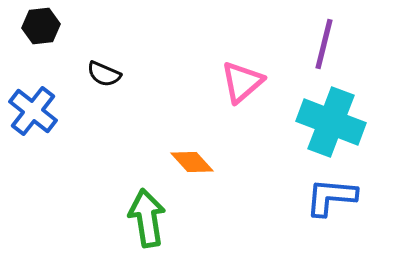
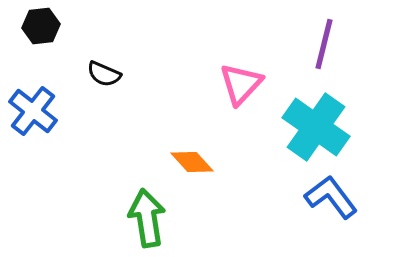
pink triangle: moved 1 px left, 2 px down; rotated 6 degrees counterclockwise
cyan cross: moved 15 px left, 5 px down; rotated 14 degrees clockwise
blue L-shape: rotated 48 degrees clockwise
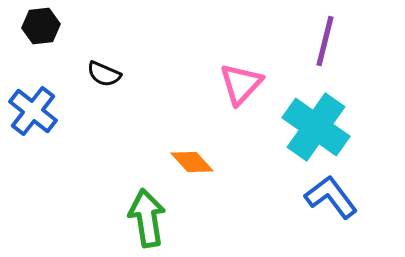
purple line: moved 1 px right, 3 px up
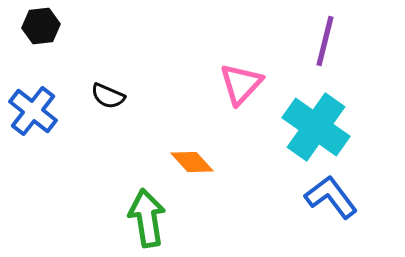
black semicircle: moved 4 px right, 22 px down
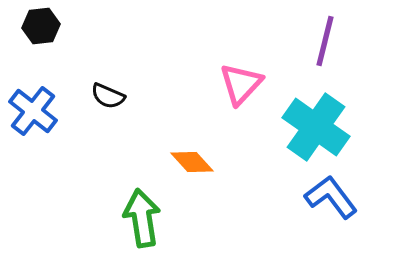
green arrow: moved 5 px left
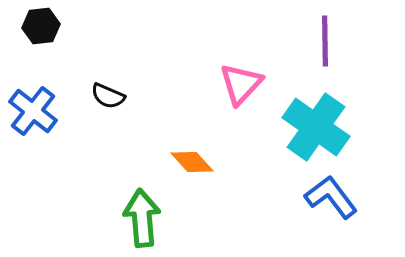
purple line: rotated 15 degrees counterclockwise
green arrow: rotated 4 degrees clockwise
